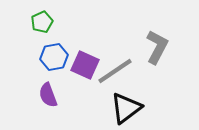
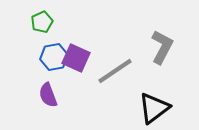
gray L-shape: moved 5 px right
purple square: moved 9 px left, 7 px up
black triangle: moved 28 px right
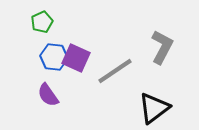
blue hexagon: rotated 16 degrees clockwise
purple semicircle: rotated 15 degrees counterclockwise
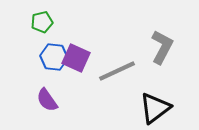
green pentagon: rotated 10 degrees clockwise
gray line: moved 2 px right; rotated 9 degrees clockwise
purple semicircle: moved 1 px left, 5 px down
black triangle: moved 1 px right
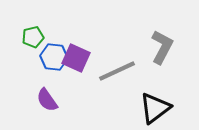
green pentagon: moved 9 px left, 15 px down
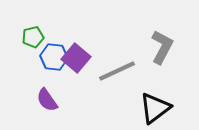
purple square: rotated 16 degrees clockwise
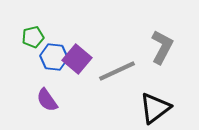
purple square: moved 1 px right, 1 px down
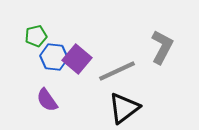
green pentagon: moved 3 px right, 1 px up
black triangle: moved 31 px left
